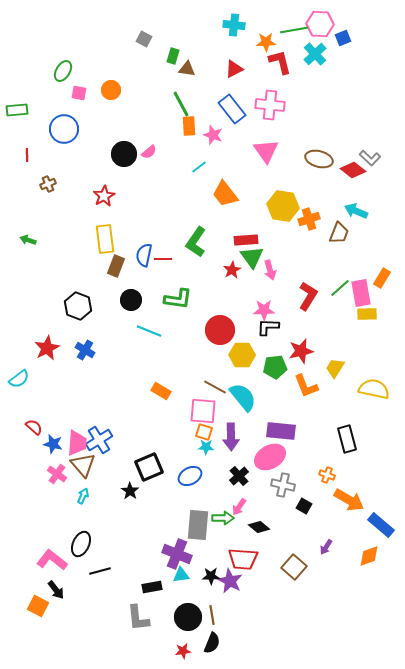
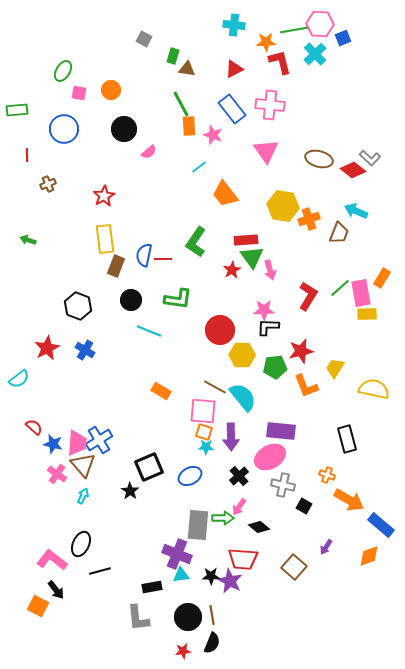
black circle at (124, 154): moved 25 px up
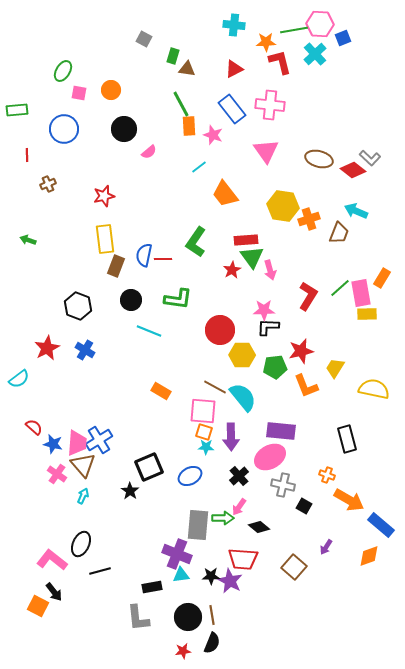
red star at (104, 196): rotated 15 degrees clockwise
black arrow at (56, 590): moved 2 px left, 2 px down
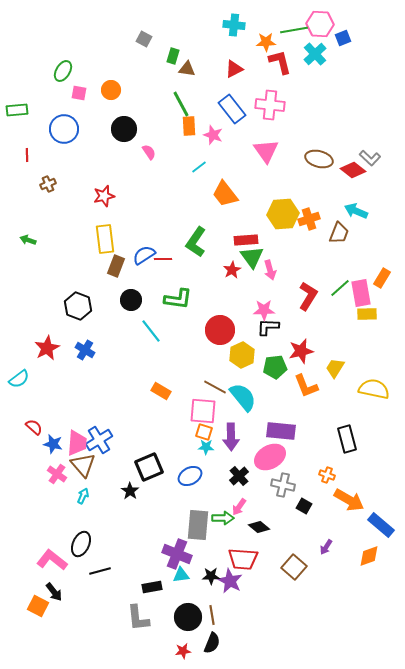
pink semicircle at (149, 152): rotated 84 degrees counterclockwise
yellow hexagon at (283, 206): moved 8 px down; rotated 12 degrees counterclockwise
blue semicircle at (144, 255): rotated 45 degrees clockwise
cyan line at (149, 331): moved 2 px right; rotated 30 degrees clockwise
yellow hexagon at (242, 355): rotated 25 degrees counterclockwise
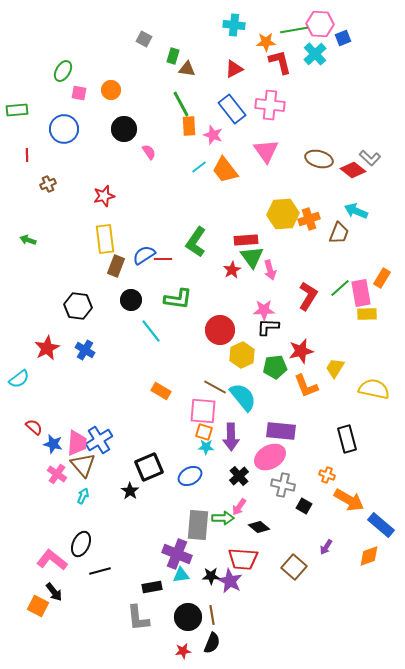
orange trapezoid at (225, 194): moved 24 px up
black hexagon at (78, 306): rotated 12 degrees counterclockwise
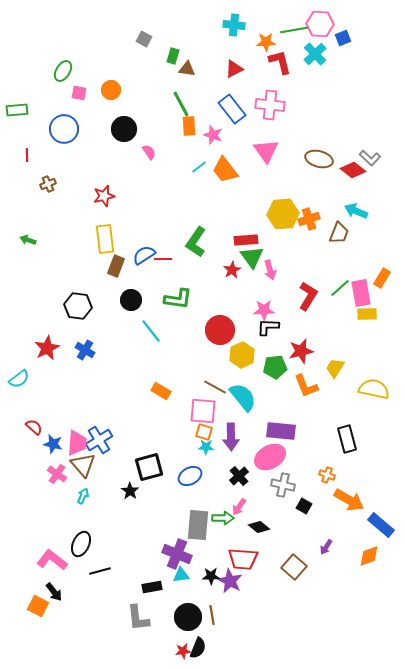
black square at (149, 467): rotated 8 degrees clockwise
black semicircle at (212, 643): moved 14 px left, 5 px down
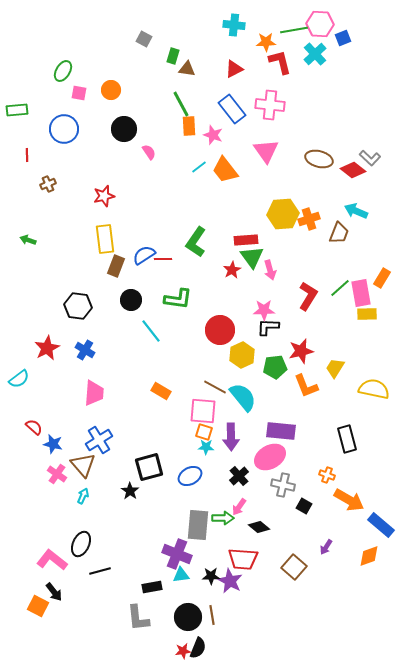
pink trapezoid at (77, 443): moved 17 px right, 50 px up
